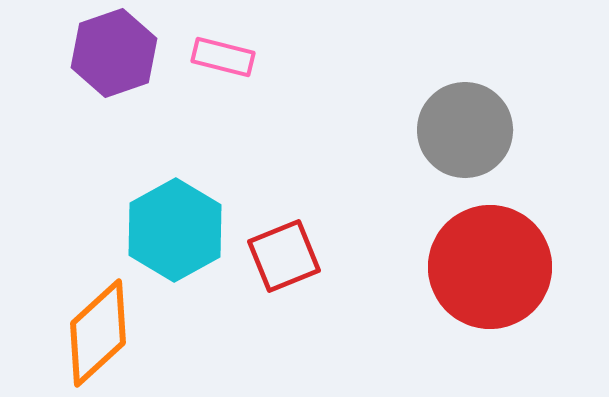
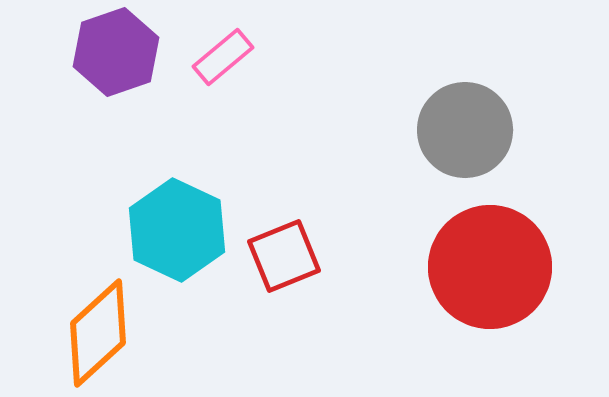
purple hexagon: moved 2 px right, 1 px up
pink rectangle: rotated 54 degrees counterclockwise
cyan hexagon: moved 2 px right; rotated 6 degrees counterclockwise
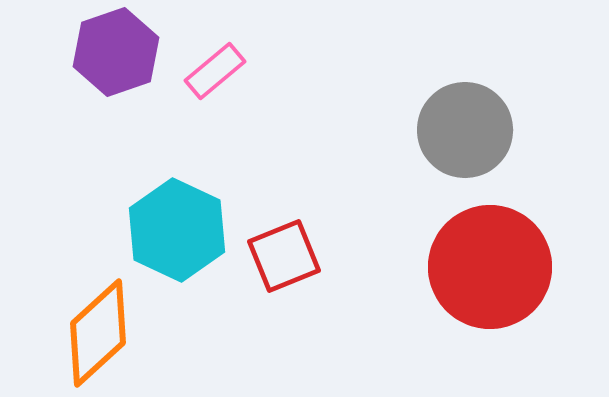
pink rectangle: moved 8 px left, 14 px down
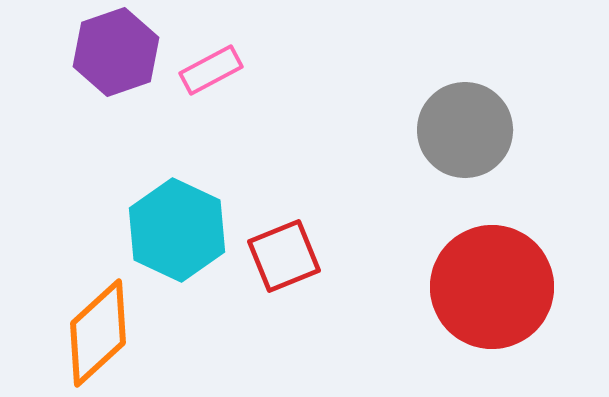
pink rectangle: moved 4 px left, 1 px up; rotated 12 degrees clockwise
red circle: moved 2 px right, 20 px down
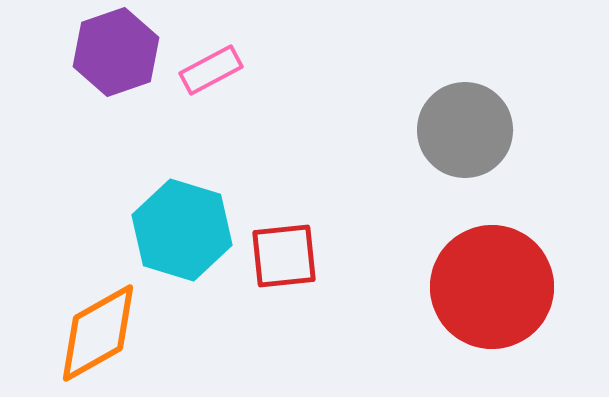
cyan hexagon: moved 5 px right; rotated 8 degrees counterclockwise
red square: rotated 16 degrees clockwise
orange diamond: rotated 13 degrees clockwise
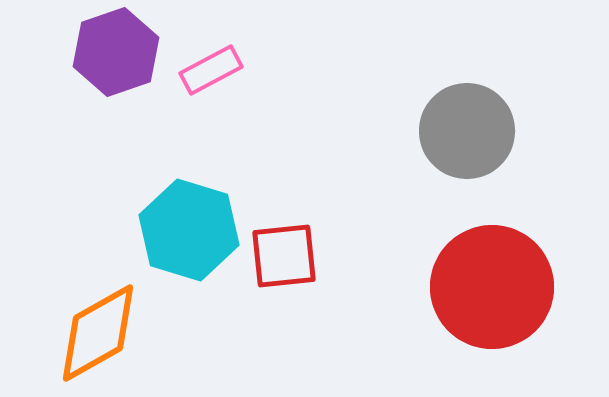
gray circle: moved 2 px right, 1 px down
cyan hexagon: moved 7 px right
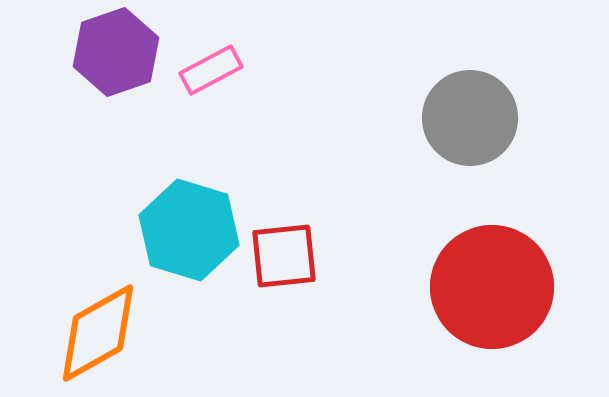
gray circle: moved 3 px right, 13 px up
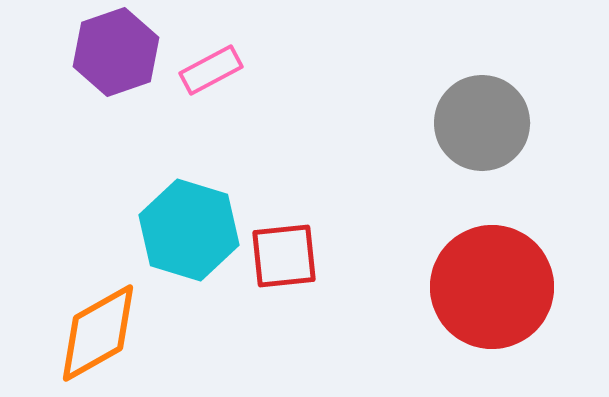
gray circle: moved 12 px right, 5 px down
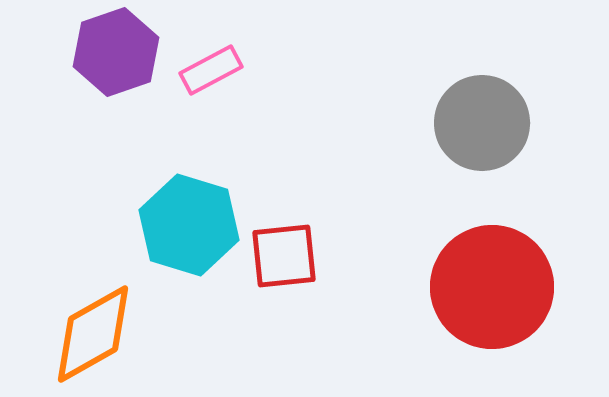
cyan hexagon: moved 5 px up
orange diamond: moved 5 px left, 1 px down
